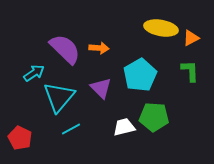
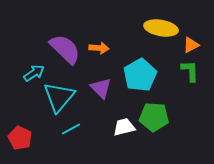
orange triangle: moved 7 px down
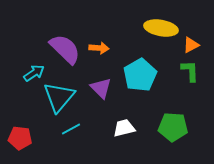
green pentagon: moved 19 px right, 10 px down
white trapezoid: moved 1 px down
red pentagon: rotated 20 degrees counterclockwise
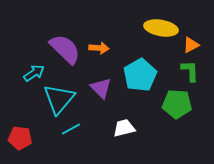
cyan triangle: moved 2 px down
green pentagon: moved 4 px right, 23 px up
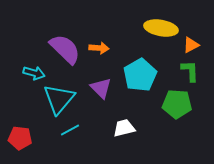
cyan arrow: rotated 50 degrees clockwise
cyan line: moved 1 px left, 1 px down
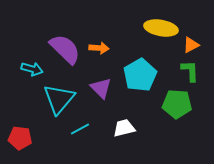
cyan arrow: moved 2 px left, 4 px up
cyan line: moved 10 px right, 1 px up
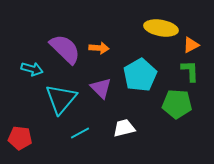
cyan triangle: moved 2 px right
cyan line: moved 4 px down
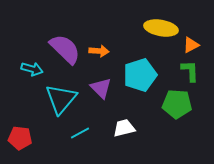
orange arrow: moved 3 px down
cyan pentagon: rotated 12 degrees clockwise
